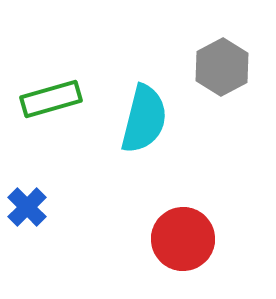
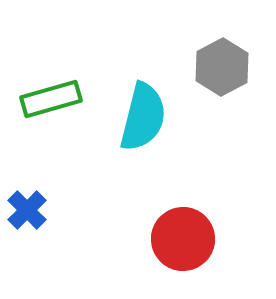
cyan semicircle: moved 1 px left, 2 px up
blue cross: moved 3 px down
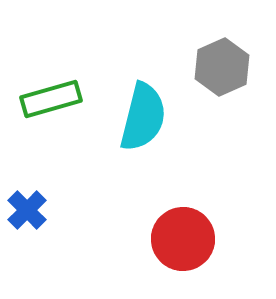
gray hexagon: rotated 4 degrees clockwise
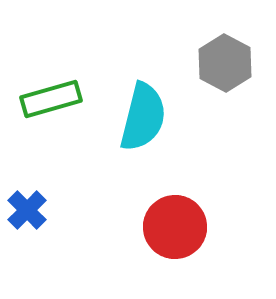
gray hexagon: moved 3 px right, 4 px up; rotated 8 degrees counterclockwise
red circle: moved 8 px left, 12 px up
